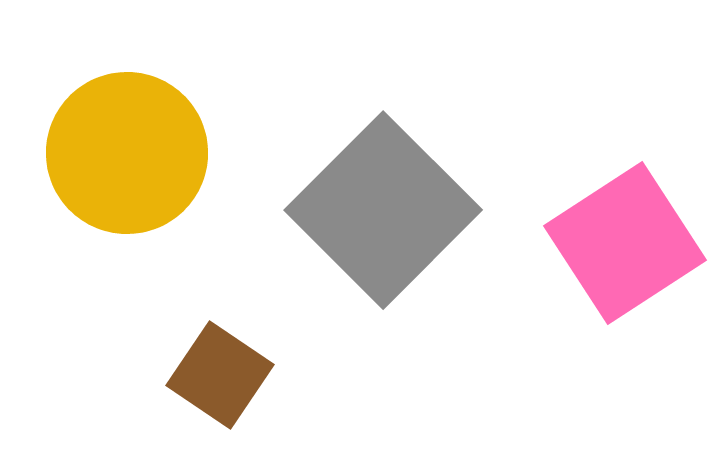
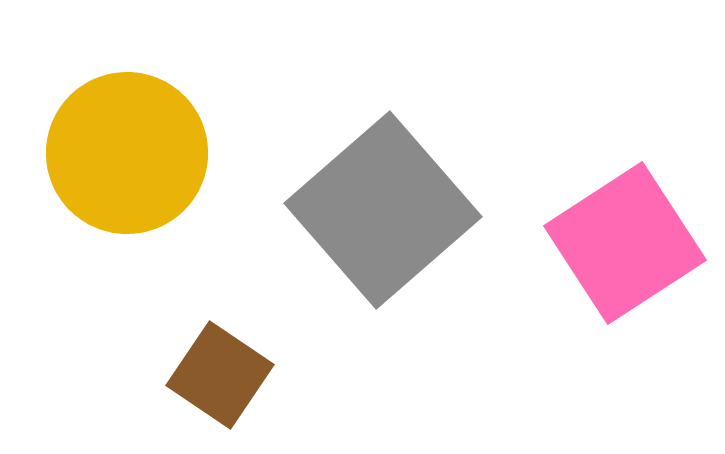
gray square: rotated 4 degrees clockwise
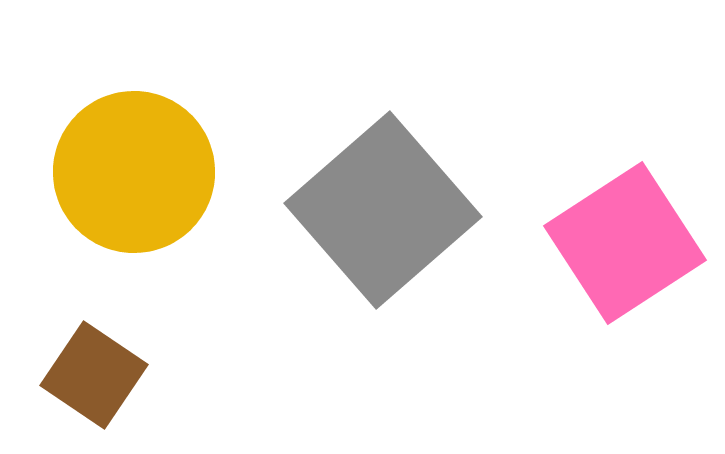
yellow circle: moved 7 px right, 19 px down
brown square: moved 126 px left
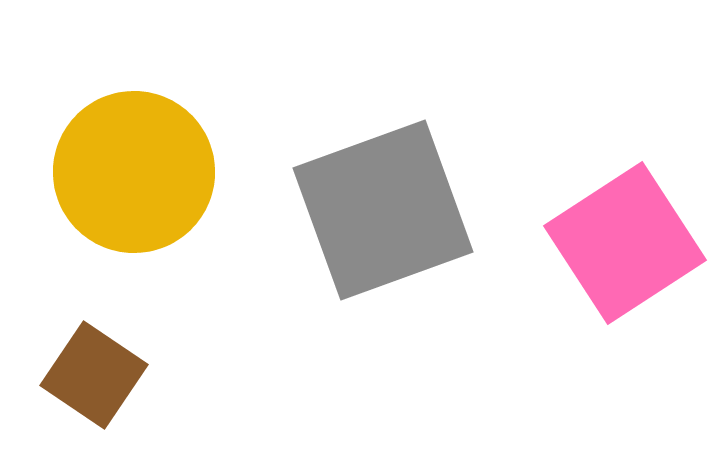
gray square: rotated 21 degrees clockwise
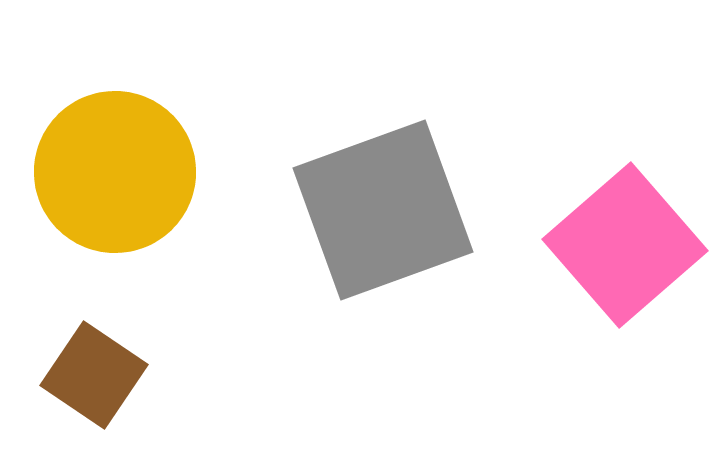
yellow circle: moved 19 px left
pink square: moved 2 px down; rotated 8 degrees counterclockwise
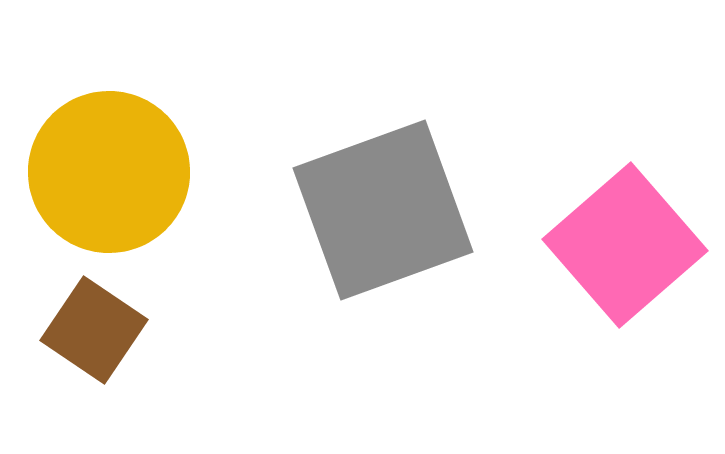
yellow circle: moved 6 px left
brown square: moved 45 px up
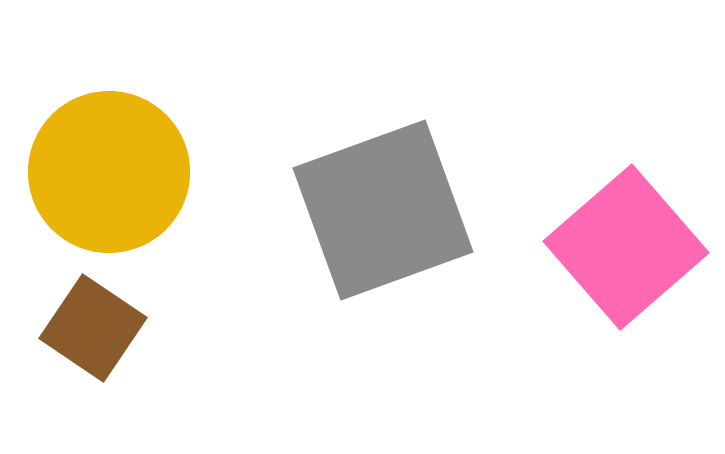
pink square: moved 1 px right, 2 px down
brown square: moved 1 px left, 2 px up
